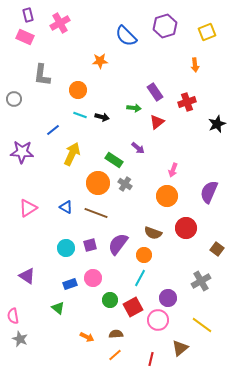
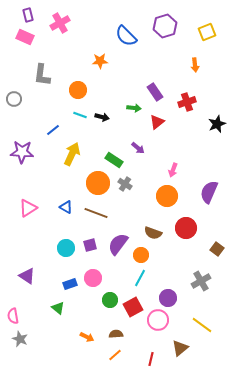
orange circle at (144, 255): moved 3 px left
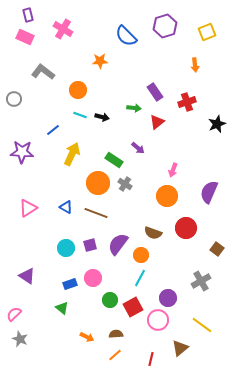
pink cross at (60, 23): moved 3 px right, 6 px down; rotated 30 degrees counterclockwise
gray L-shape at (42, 75): moved 1 px right, 3 px up; rotated 120 degrees clockwise
green triangle at (58, 308): moved 4 px right
pink semicircle at (13, 316): moved 1 px right, 2 px up; rotated 56 degrees clockwise
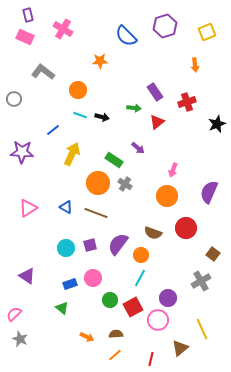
brown square at (217, 249): moved 4 px left, 5 px down
yellow line at (202, 325): moved 4 px down; rotated 30 degrees clockwise
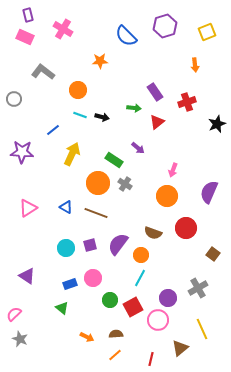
gray cross at (201, 281): moved 3 px left, 7 px down
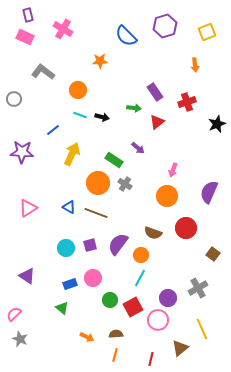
blue triangle at (66, 207): moved 3 px right
orange line at (115, 355): rotated 32 degrees counterclockwise
